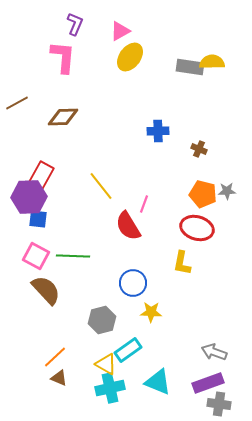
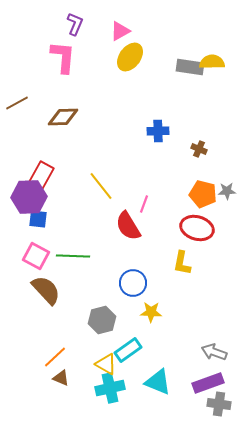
brown triangle: moved 2 px right
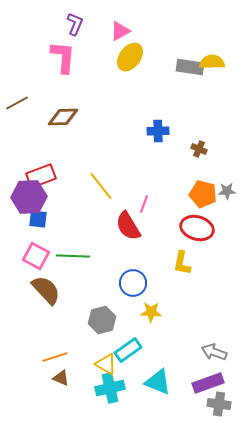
red rectangle: rotated 40 degrees clockwise
orange line: rotated 25 degrees clockwise
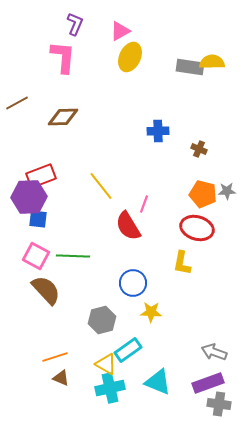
yellow ellipse: rotated 12 degrees counterclockwise
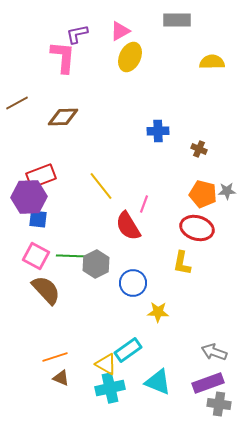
purple L-shape: moved 2 px right, 10 px down; rotated 125 degrees counterclockwise
gray rectangle: moved 13 px left, 47 px up; rotated 8 degrees counterclockwise
yellow star: moved 7 px right
gray hexagon: moved 6 px left, 56 px up; rotated 12 degrees counterclockwise
